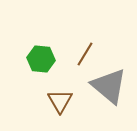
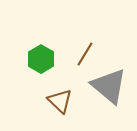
green hexagon: rotated 24 degrees clockwise
brown triangle: rotated 16 degrees counterclockwise
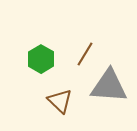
gray triangle: rotated 36 degrees counterclockwise
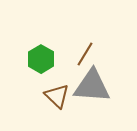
gray triangle: moved 17 px left
brown triangle: moved 3 px left, 5 px up
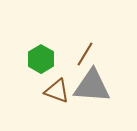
brown triangle: moved 5 px up; rotated 24 degrees counterclockwise
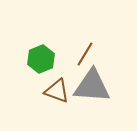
green hexagon: rotated 8 degrees clockwise
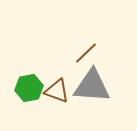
brown line: moved 1 px right, 1 px up; rotated 15 degrees clockwise
green hexagon: moved 12 px left, 29 px down; rotated 12 degrees clockwise
